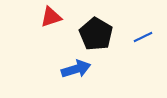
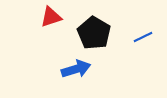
black pentagon: moved 2 px left, 1 px up
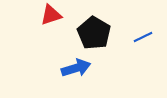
red triangle: moved 2 px up
blue arrow: moved 1 px up
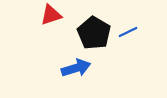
blue line: moved 15 px left, 5 px up
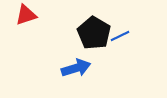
red triangle: moved 25 px left
blue line: moved 8 px left, 4 px down
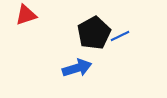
black pentagon: rotated 12 degrees clockwise
blue arrow: moved 1 px right
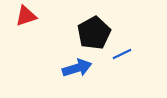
red triangle: moved 1 px down
blue line: moved 2 px right, 18 px down
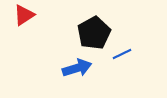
red triangle: moved 2 px left, 1 px up; rotated 15 degrees counterclockwise
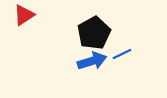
blue arrow: moved 15 px right, 7 px up
